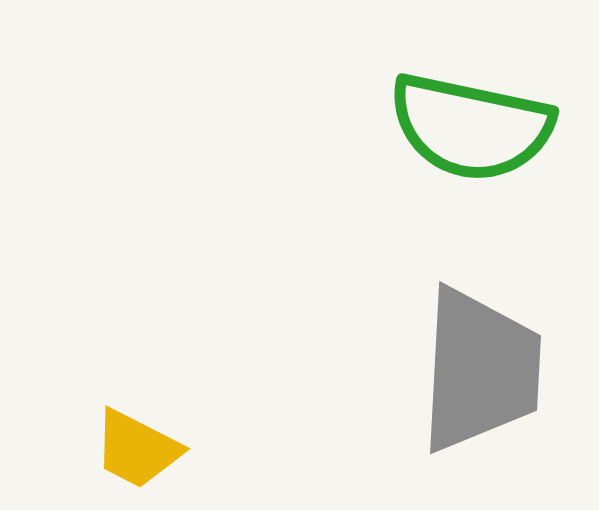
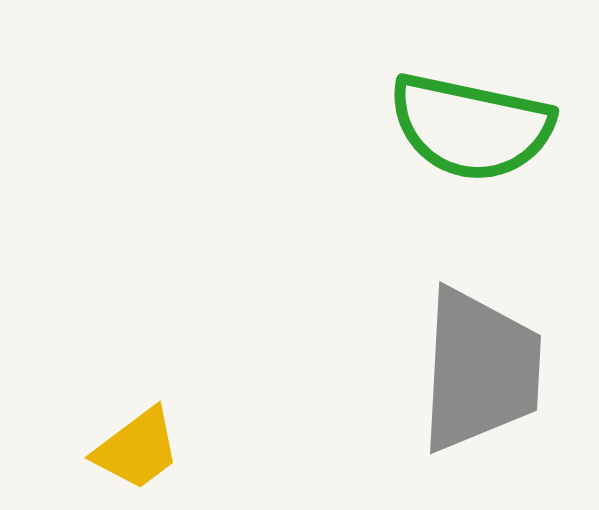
yellow trapezoid: rotated 64 degrees counterclockwise
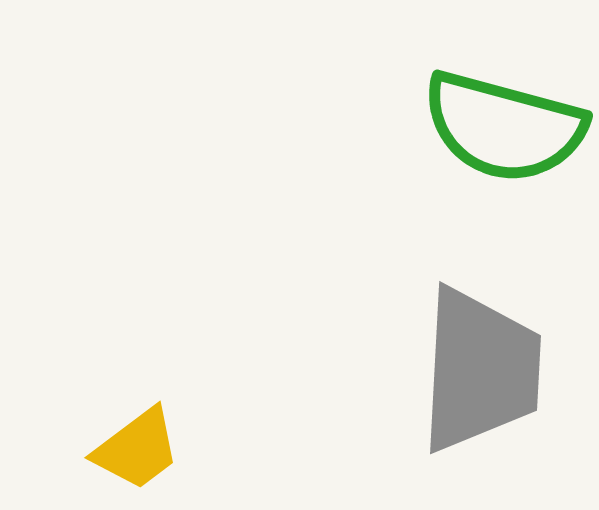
green semicircle: moved 33 px right; rotated 3 degrees clockwise
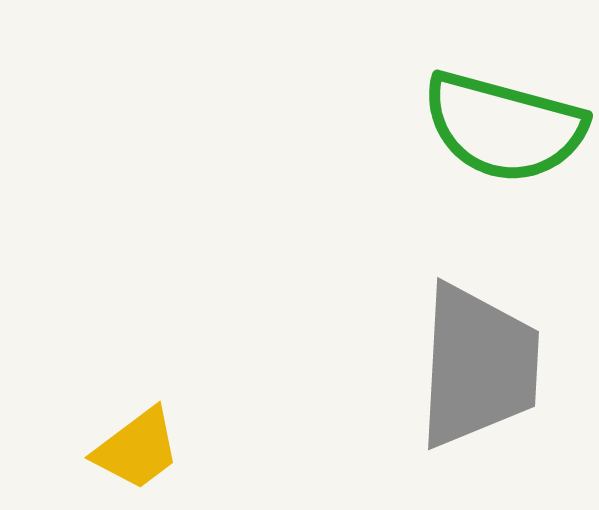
gray trapezoid: moved 2 px left, 4 px up
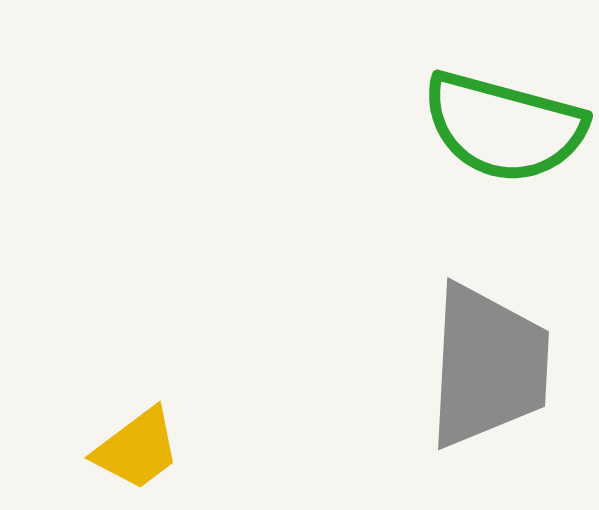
gray trapezoid: moved 10 px right
